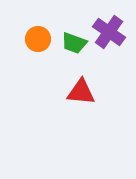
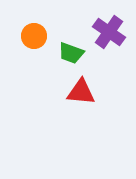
orange circle: moved 4 px left, 3 px up
green trapezoid: moved 3 px left, 10 px down
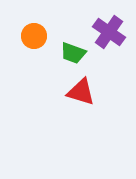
green trapezoid: moved 2 px right
red triangle: rotated 12 degrees clockwise
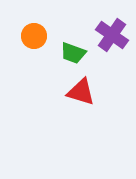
purple cross: moved 3 px right, 3 px down
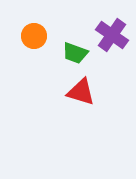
green trapezoid: moved 2 px right
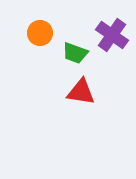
orange circle: moved 6 px right, 3 px up
red triangle: rotated 8 degrees counterclockwise
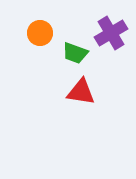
purple cross: moved 1 px left, 2 px up; rotated 24 degrees clockwise
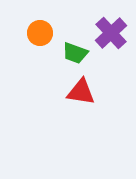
purple cross: rotated 12 degrees counterclockwise
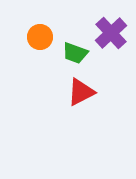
orange circle: moved 4 px down
red triangle: rotated 36 degrees counterclockwise
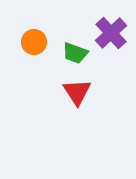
orange circle: moved 6 px left, 5 px down
red triangle: moved 4 px left; rotated 36 degrees counterclockwise
